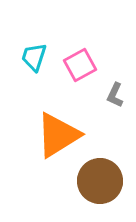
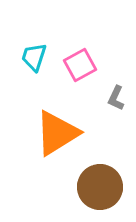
gray L-shape: moved 1 px right, 3 px down
orange triangle: moved 1 px left, 2 px up
brown circle: moved 6 px down
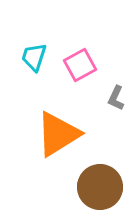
orange triangle: moved 1 px right, 1 px down
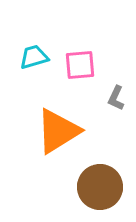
cyan trapezoid: rotated 56 degrees clockwise
pink square: rotated 24 degrees clockwise
orange triangle: moved 3 px up
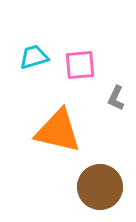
orange triangle: rotated 45 degrees clockwise
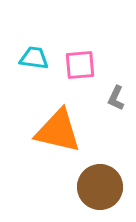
cyan trapezoid: moved 1 px down; rotated 24 degrees clockwise
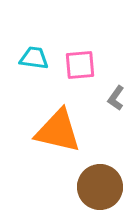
gray L-shape: rotated 10 degrees clockwise
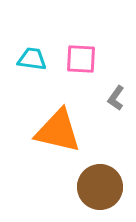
cyan trapezoid: moved 2 px left, 1 px down
pink square: moved 1 px right, 6 px up; rotated 8 degrees clockwise
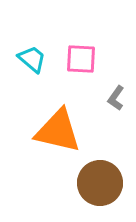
cyan trapezoid: rotated 32 degrees clockwise
brown circle: moved 4 px up
